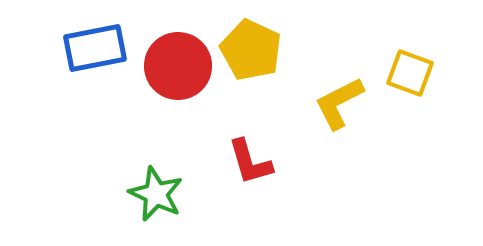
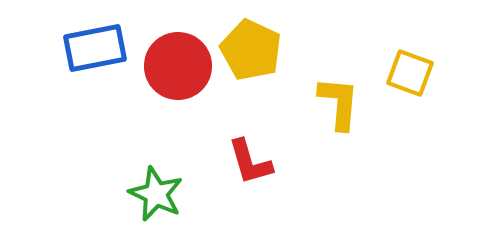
yellow L-shape: rotated 122 degrees clockwise
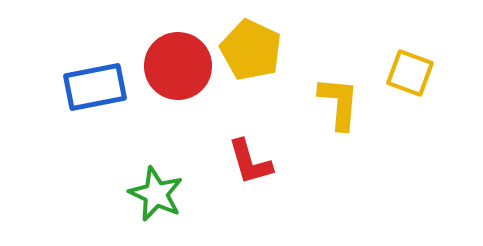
blue rectangle: moved 39 px down
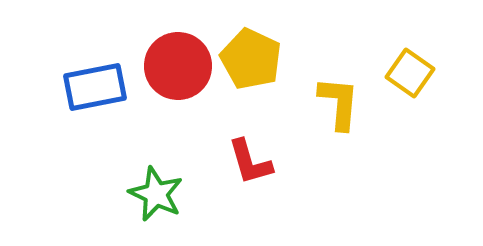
yellow pentagon: moved 9 px down
yellow square: rotated 15 degrees clockwise
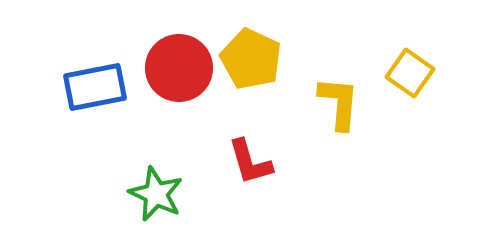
red circle: moved 1 px right, 2 px down
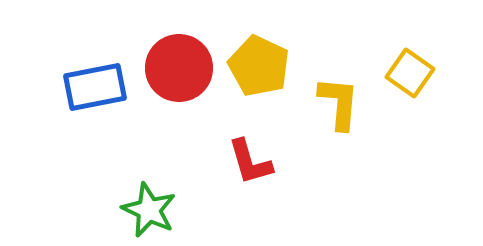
yellow pentagon: moved 8 px right, 7 px down
green star: moved 7 px left, 16 px down
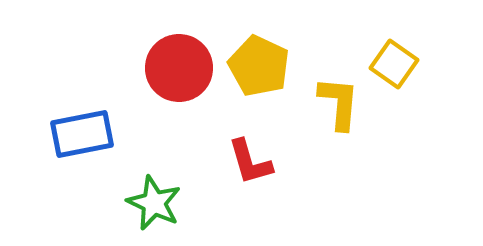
yellow square: moved 16 px left, 9 px up
blue rectangle: moved 13 px left, 47 px down
green star: moved 5 px right, 7 px up
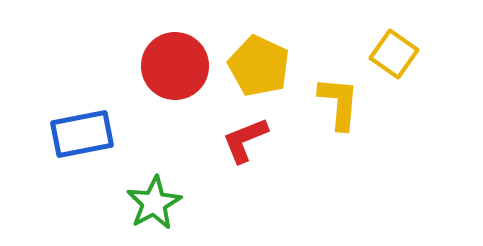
yellow square: moved 10 px up
red circle: moved 4 px left, 2 px up
red L-shape: moved 5 px left, 22 px up; rotated 84 degrees clockwise
green star: rotated 18 degrees clockwise
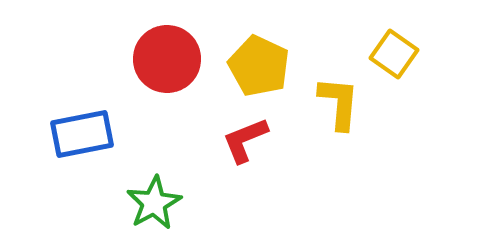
red circle: moved 8 px left, 7 px up
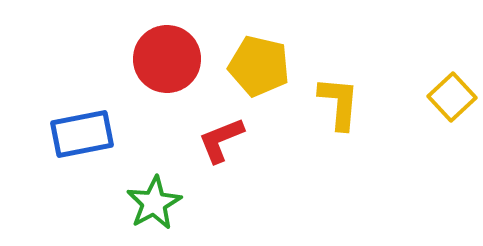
yellow square: moved 58 px right, 43 px down; rotated 12 degrees clockwise
yellow pentagon: rotated 12 degrees counterclockwise
red L-shape: moved 24 px left
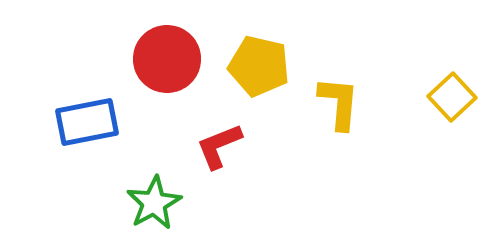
blue rectangle: moved 5 px right, 12 px up
red L-shape: moved 2 px left, 6 px down
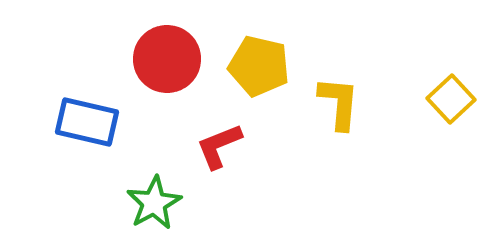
yellow square: moved 1 px left, 2 px down
blue rectangle: rotated 24 degrees clockwise
